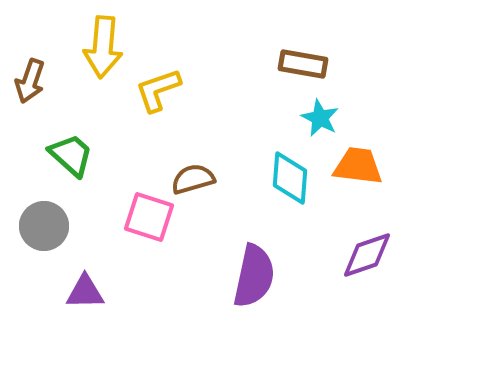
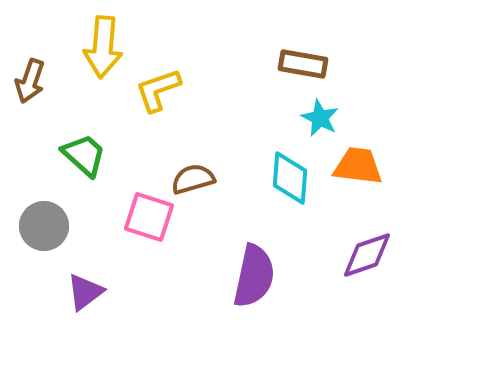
green trapezoid: moved 13 px right
purple triangle: rotated 36 degrees counterclockwise
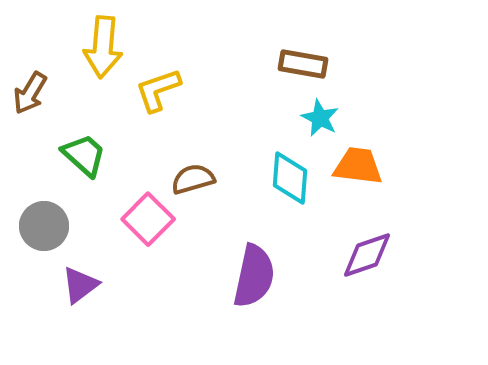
brown arrow: moved 12 px down; rotated 12 degrees clockwise
pink square: moved 1 px left, 2 px down; rotated 27 degrees clockwise
purple triangle: moved 5 px left, 7 px up
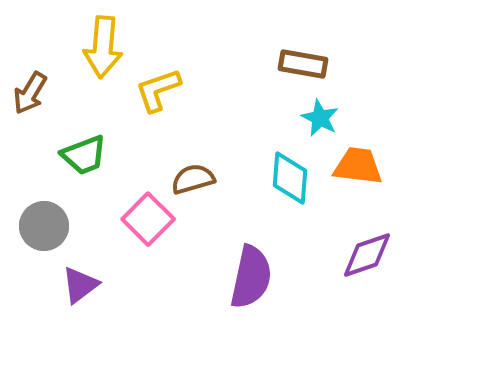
green trapezoid: rotated 117 degrees clockwise
purple semicircle: moved 3 px left, 1 px down
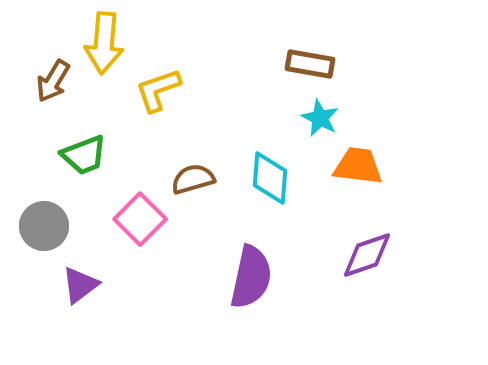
yellow arrow: moved 1 px right, 4 px up
brown rectangle: moved 7 px right
brown arrow: moved 23 px right, 12 px up
cyan diamond: moved 20 px left
pink square: moved 8 px left
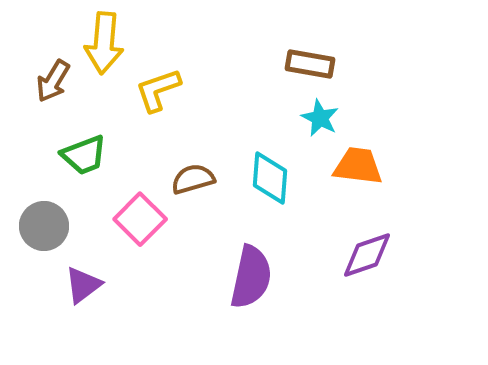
purple triangle: moved 3 px right
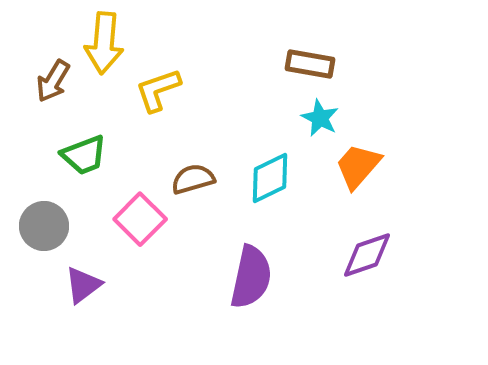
orange trapezoid: rotated 56 degrees counterclockwise
cyan diamond: rotated 60 degrees clockwise
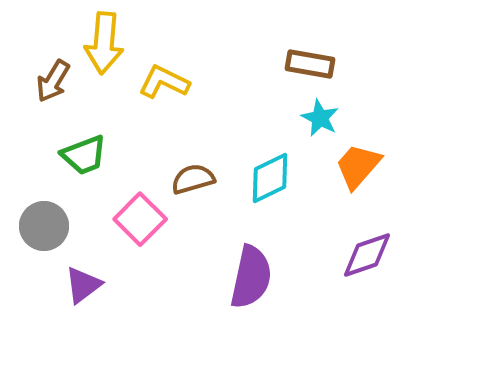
yellow L-shape: moved 6 px right, 8 px up; rotated 45 degrees clockwise
